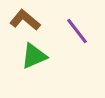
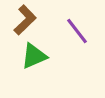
brown L-shape: rotated 96 degrees clockwise
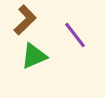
purple line: moved 2 px left, 4 px down
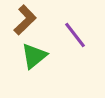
green triangle: rotated 16 degrees counterclockwise
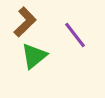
brown L-shape: moved 2 px down
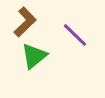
purple line: rotated 8 degrees counterclockwise
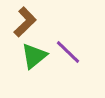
purple line: moved 7 px left, 17 px down
